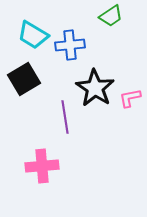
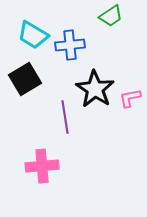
black square: moved 1 px right
black star: moved 1 px down
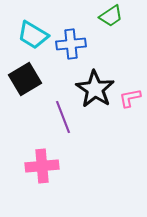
blue cross: moved 1 px right, 1 px up
purple line: moved 2 px left; rotated 12 degrees counterclockwise
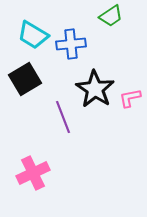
pink cross: moved 9 px left, 7 px down; rotated 20 degrees counterclockwise
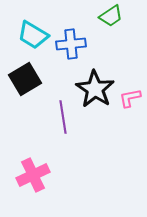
purple line: rotated 12 degrees clockwise
pink cross: moved 2 px down
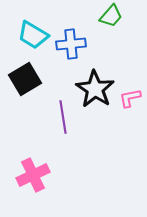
green trapezoid: rotated 15 degrees counterclockwise
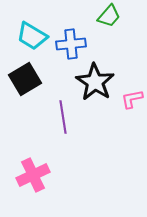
green trapezoid: moved 2 px left
cyan trapezoid: moved 1 px left, 1 px down
black star: moved 7 px up
pink L-shape: moved 2 px right, 1 px down
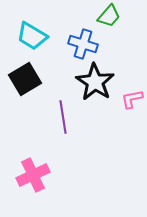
blue cross: moved 12 px right; rotated 24 degrees clockwise
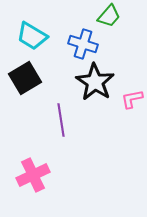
black square: moved 1 px up
purple line: moved 2 px left, 3 px down
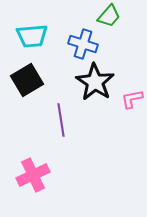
cyan trapezoid: rotated 36 degrees counterclockwise
black square: moved 2 px right, 2 px down
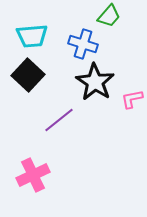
black square: moved 1 px right, 5 px up; rotated 16 degrees counterclockwise
purple line: moved 2 px left; rotated 60 degrees clockwise
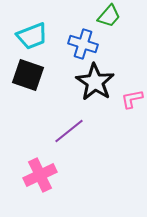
cyan trapezoid: rotated 16 degrees counterclockwise
black square: rotated 24 degrees counterclockwise
purple line: moved 10 px right, 11 px down
pink cross: moved 7 px right
